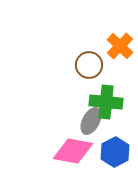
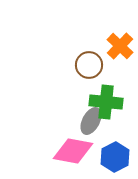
blue hexagon: moved 5 px down
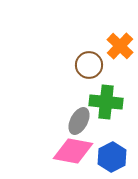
gray ellipse: moved 12 px left
blue hexagon: moved 3 px left
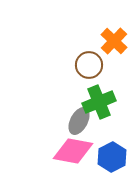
orange cross: moved 6 px left, 5 px up
green cross: moved 7 px left; rotated 28 degrees counterclockwise
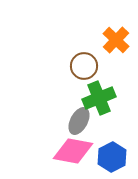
orange cross: moved 2 px right, 1 px up
brown circle: moved 5 px left, 1 px down
green cross: moved 4 px up
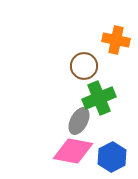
orange cross: rotated 32 degrees counterclockwise
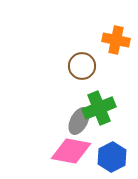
brown circle: moved 2 px left
green cross: moved 10 px down
pink diamond: moved 2 px left
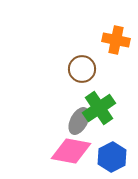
brown circle: moved 3 px down
green cross: rotated 12 degrees counterclockwise
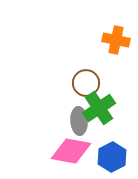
brown circle: moved 4 px right, 14 px down
gray ellipse: rotated 32 degrees counterclockwise
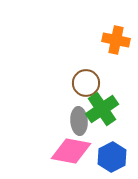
green cross: moved 3 px right, 1 px down
